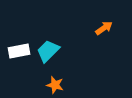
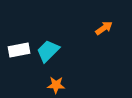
white rectangle: moved 1 px up
orange star: moved 1 px right; rotated 12 degrees counterclockwise
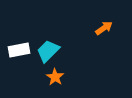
orange star: moved 1 px left, 8 px up; rotated 30 degrees clockwise
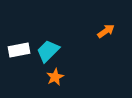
orange arrow: moved 2 px right, 3 px down
orange star: rotated 12 degrees clockwise
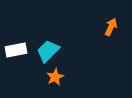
orange arrow: moved 5 px right, 4 px up; rotated 30 degrees counterclockwise
white rectangle: moved 3 px left
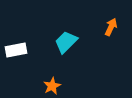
cyan trapezoid: moved 18 px right, 9 px up
orange star: moved 3 px left, 9 px down
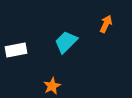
orange arrow: moved 5 px left, 3 px up
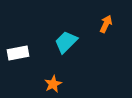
white rectangle: moved 2 px right, 3 px down
orange star: moved 1 px right, 2 px up
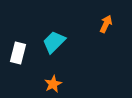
cyan trapezoid: moved 12 px left
white rectangle: rotated 65 degrees counterclockwise
